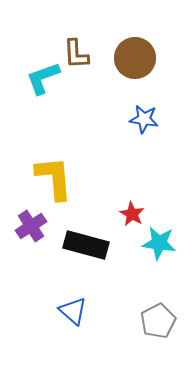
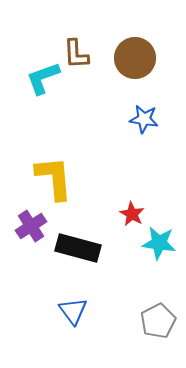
black rectangle: moved 8 px left, 3 px down
blue triangle: rotated 12 degrees clockwise
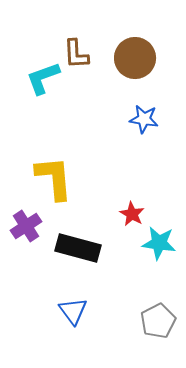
purple cross: moved 5 px left
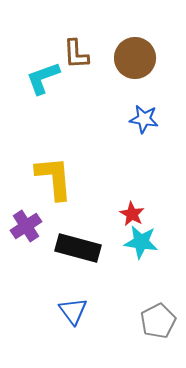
cyan star: moved 18 px left, 1 px up
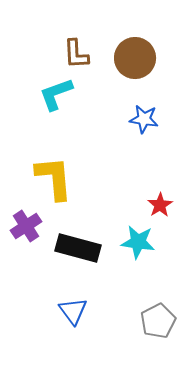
cyan L-shape: moved 13 px right, 16 px down
red star: moved 28 px right, 9 px up; rotated 10 degrees clockwise
cyan star: moved 3 px left
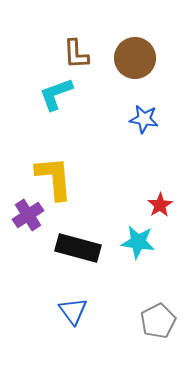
purple cross: moved 2 px right, 11 px up
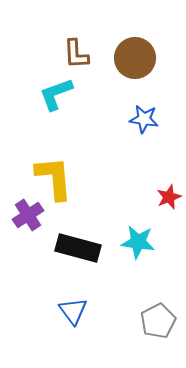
red star: moved 9 px right, 8 px up; rotated 10 degrees clockwise
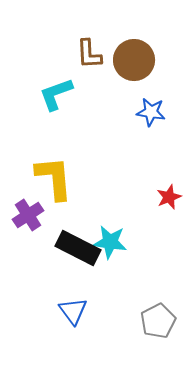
brown L-shape: moved 13 px right
brown circle: moved 1 px left, 2 px down
blue star: moved 7 px right, 7 px up
cyan star: moved 28 px left
black rectangle: rotated 12 degrees clockwise
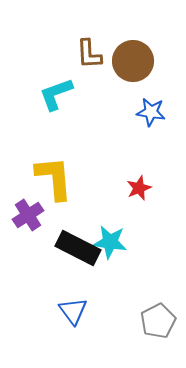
brown circle: moved 1 px left, 1 px down
red star: moved 30 px left, 9 px up
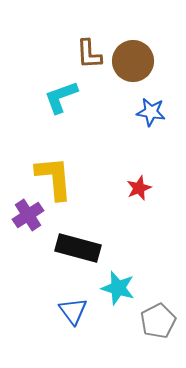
cyan L-shape: moved 5 px right, 3 px down
cyan star: moved 8 px right, 46 px down; rotated 8 degrees clockwise
black rectangle: rotated 12 degrees counterclockwise
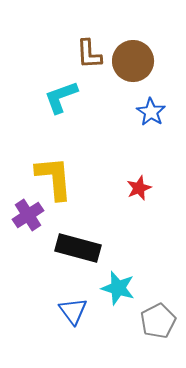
blue star: rotated 24 degrees clockwise
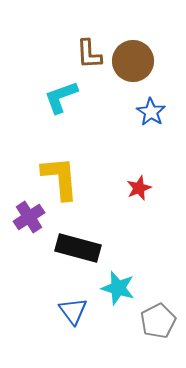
yellow L-shape: moved 6 px right
purple cross: moved 1 px right, 2 px down
